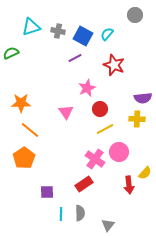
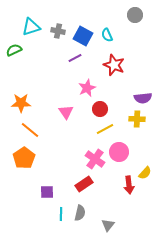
cyan semicircle: moved 1 px down; rotated 64 degrees counterclockwise
green semicircle: moved 3 px right, 3 px up
gray semicircle: rotated 14 degrees clockwise
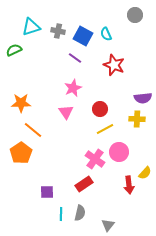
cyan semicircle: moved 1 px left, 1 px up
purple line: rotated 64 degrees clockwise
pink star: moved 14 px left
orange line: moved 3 px right
orange pentagon: moved 3 px left, 5 px up
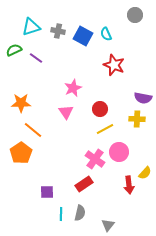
purple line: moved 39 px left
purple semicircle: rotated 18 degrees clockwise
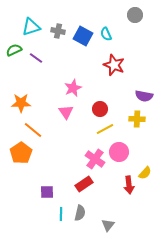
purple semicircle: moved 1 px right, 2 px up
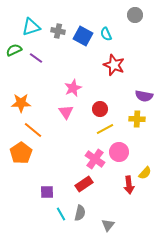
cyan line: rotated 32 degrees counterclockwise
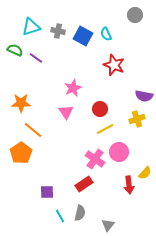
green semicircle: moved 1 px right; rotated 49 degrees clockwise
yellow cross: rotated 21 degrees counterclockwise
cyan line: moved 1 px left, 2 px down
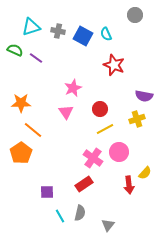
pink cross: moved 2 px left, 1 px up
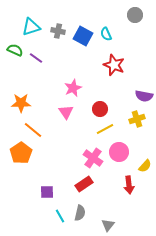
yellow semicircle: moved 7 px up
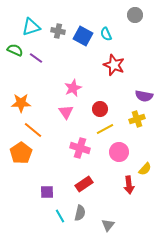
pink cross: moved 13 px left, 10 px up; rotated 18 degrees counterclockwise
yellow semicircle: moved 3 px down
